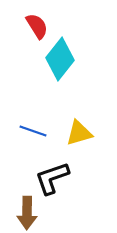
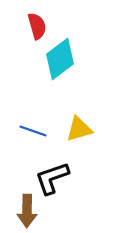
red semicircle: rotated 16 degrees clockwise
cyan diamond: rotated 15 degrees clockwise
yellow triangle: moved 4 px up
brown arrow: moved 2 px up
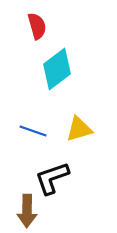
cyan diamond: moved 3 px left, 10 px down
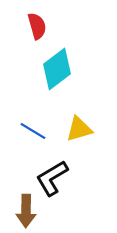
blue line: rotated 12 degrees clockwise
black L-shape: rotated 12 degrees counterclockwise
brown arrow: moved 1 px left
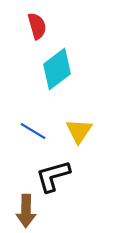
yellow triangle: moved 2 px down; rotated 40 degrees counterclockwise
black L-shape: moved 1 px right, 2 px up; rotated 15 degrees clockwise
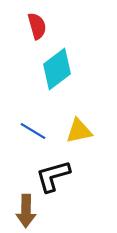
yellow triangle: rotated 44 degrees clockwise
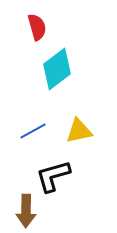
red semicircle: moved 1 px down
blue line: rotated 60 degrees counterclockwise
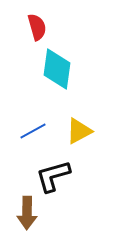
cyan diamond: rotated 45 degrees counterclockwise
yellow triangle: rotated 16 degrees counterclockwise
brown arrow: moved 1 px right, 2 px down
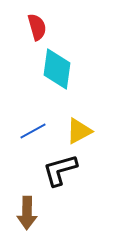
black L-shape: moved 7 px right, 6 px up
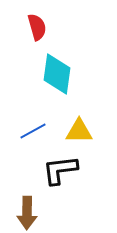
cyan diamond: moved 5 px down
yellow triangle: rotated 28 degrees clockwise
black L-shape: rotated 9 degrees clockwise
